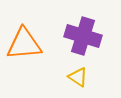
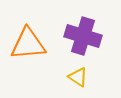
orange triangle: moved 4 px right
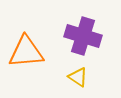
orange triangle: moved 2 px left, 8 px down
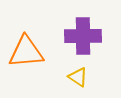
purple cross: rotated 18 degrees counterclockwise
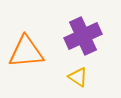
purple cross: rotated 24 degrees counterclockwise
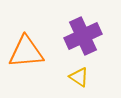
yellow triangle: moved 1 px right
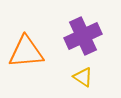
yellow triangle: moved 4 px right
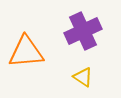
purple cross: moved 5 px up
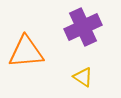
purple cross: moved 4 px up
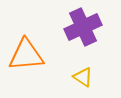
orange triangle: moved 3 px down
